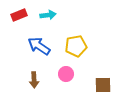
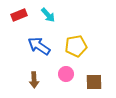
cyan arrow: rotated 56 degrees clockwise
brown square: moved 9 px left, 3 px up
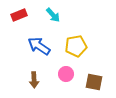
cyan arrow: moved 5 px right
brown square: rotated 12 degrees clockwise
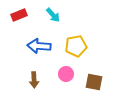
blue arrow: rotated 30 degrees counterclockwise
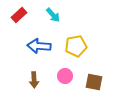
red rectangle: rotated 21 degrees counterclockwise
pink circle: moved 1 px left, 2 px down
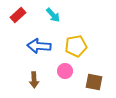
red rectangle: moved 1 px left
pink circle: moved 5 px up
